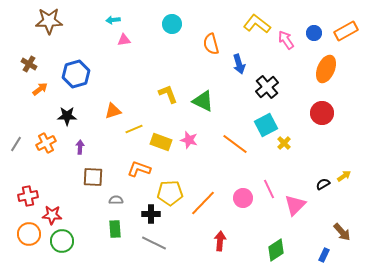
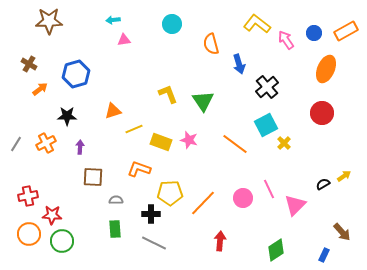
green triangle at (203, 101): rotated 30 degrees clockwise
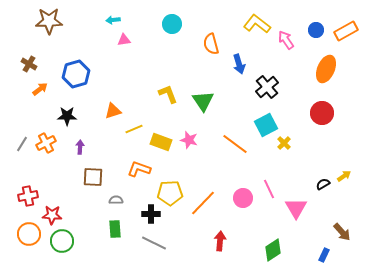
blue circle at (314, 33): moved 2 px right, 3 px up
gray line at (16, 144): moved 6 px right
pink triangle at (295, 205): moved 1 px right, 3 px down; rotated 15 degrees counterclockwise
green diamond at (276, 250): moved 3 px left
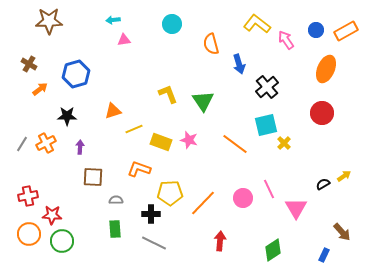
cyan square at (266, 125): rotated 15 degrees clockwise
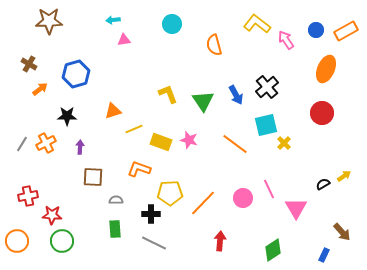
orange semicircle at (211, 44): moved 3 px right, 1 px down
blue arrow at (239, 64): moved 3 px left, 31 px down; rotated 12 degrees counterclockwise
orange circle at (29, 234): moved 12 px left, 7 px down
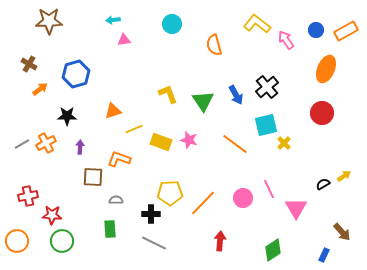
gray line at (22, 144): rotated 28 degrees clockwise
orange L-shape at (139, 169): moved 20 px left, 10 px up
green rectangle at (115, 229): moved 5 px left
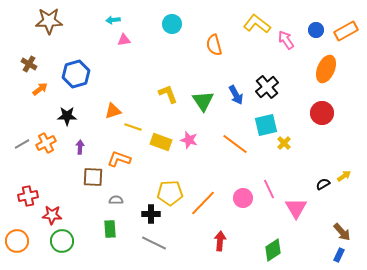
yellow line at (134, 129): moved 1 px left, 2 px up; rotated 42 degrees clockwise
blue rectangle at (324, 255): moved 15 px right
